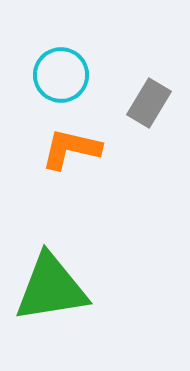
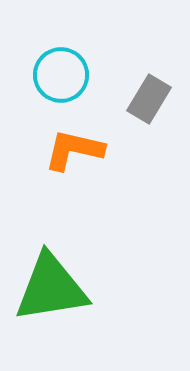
gray rectangle: moved 4 px up
orange L-shape: moved 3 px right, 1 px down
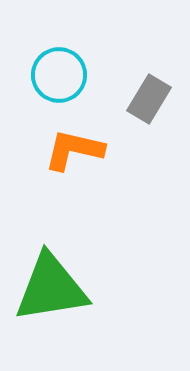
cyan circle: moved 2 px left
